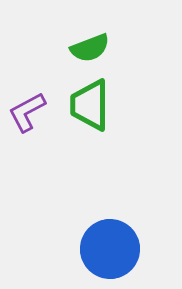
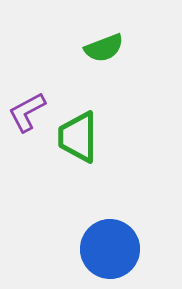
green semicircle: moved 14 px right
green trapezoid: moved 12 px left, 32 px down
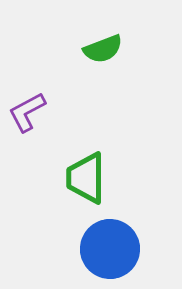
green semicircle: moved 1 px left, 1 px down
green trapezoid: moved 8 px right, 41 px down
